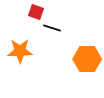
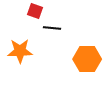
red square: moved 1 px left, 1 px up
black line: rotated 12 degrees counterclockwise
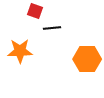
black line: rotated 12 degrees counterclockwise
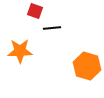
orange hexagon: moved 7 px down; rotated 16 degrees clockwise
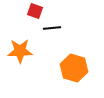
orange hexagon: moved 13 px left, 2 px down
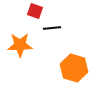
orange star: moved 6 px up
